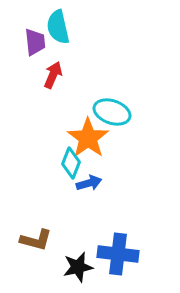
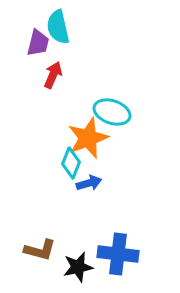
purple trapezoid: moved 3 px right, 1 px down; rotated 20 degrees clockwise
orange star: rotated 15 degrees clockwise
brown L-shape: moved 4 px right, 10 px down
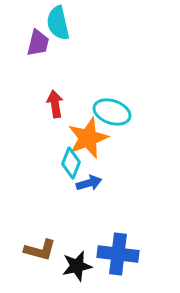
cyan semicircle: moved 4 px up
red arrow: moved 2 px right, 29 px down; rotated 32 degrees counterclockwise
black star: moved 1 px left, 1 px up
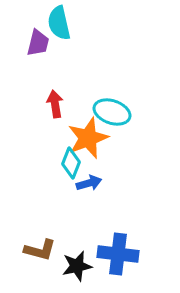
cyan semicircle: moved 1 px right
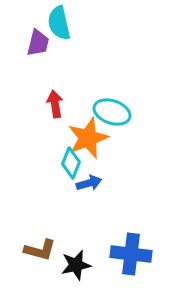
blue cross: moved 13 px right
black star: moved 1 px left, 1 px up
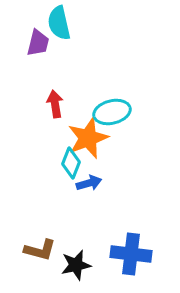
cyan ellipse: rotated 33 degrees counterclockwise
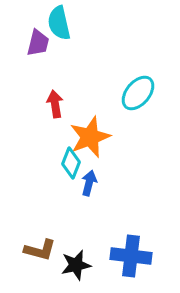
cyan ellipse: moved 26 px right, 19 px up; rotated 36 degrees counterclockwise
orange star: moved 2 px right, 1 px up
blue arrow: rotated 60 degrees counterclockwise
blue cross: moved 2 px down
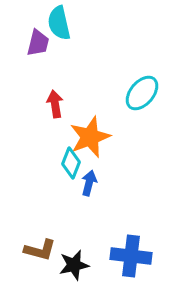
cyan ellipse: moved 4 px right
black star: moved 2 px left
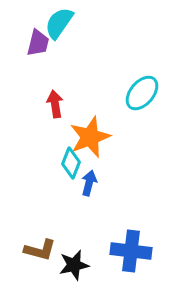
cyan semicircle: rotated 48 degrees clockwise
blue cross: moved 5 px up
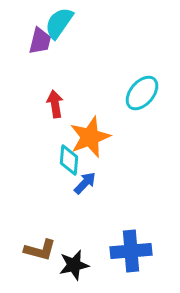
purple trapezoid: moved 2 px right, 2 px up
cyan diamond: moved 2 px left, 3 px up; rotated 16 degrees counterclockwise
blue arrow: moved 4 px left; rotated 30 degrees clockwise
blue cross: rotated 12 degrees counterclockwise
